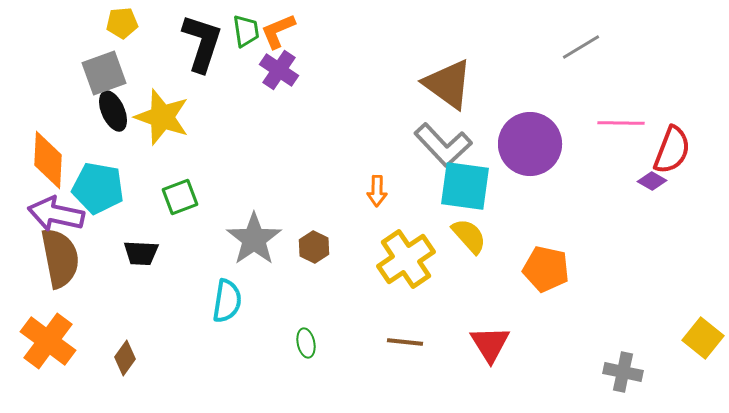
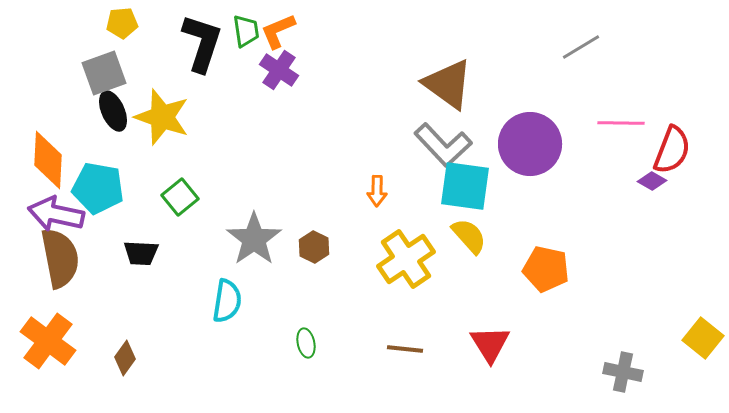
green square: rotated 18 degrees counterclockwise
brown line: moved 7 px down
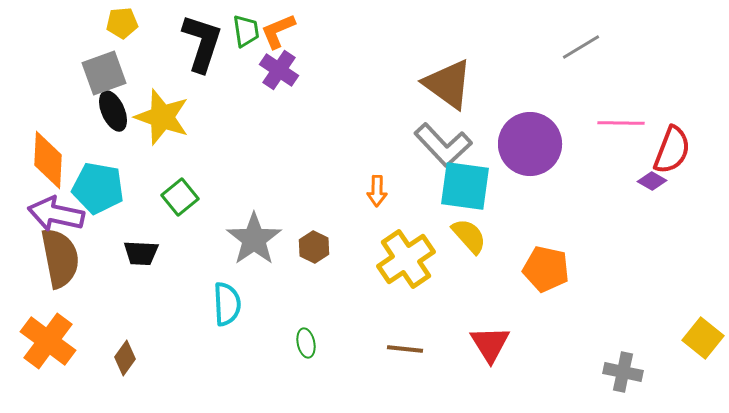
cyan semicircle: moved 3 px down; rotated 12 degrees counterclockwise
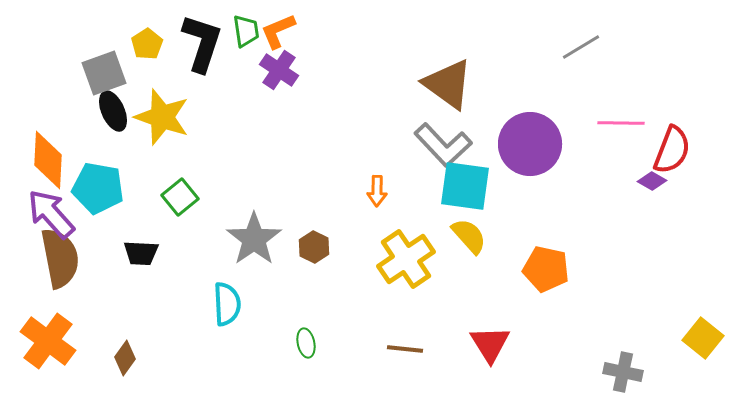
yellow pentagon: moved 25 px right, 21 px down; rotated 28 degrees counterclockwise
purple arrow: moved 5 px left; rotated 36 degrees clockwise
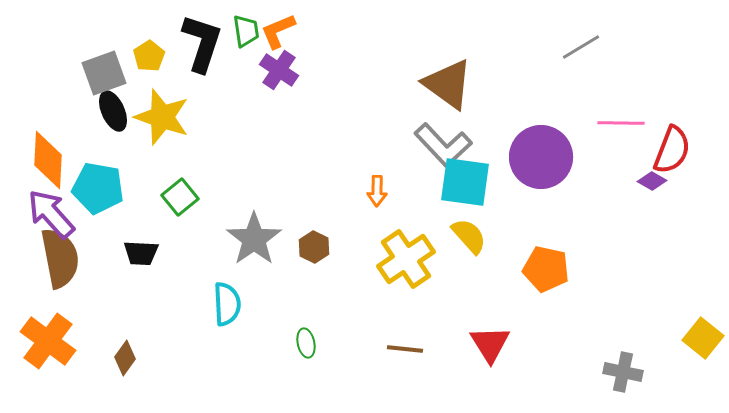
yellow pentagon: moved 2 px right, 12 px down
purple circle: moved 11 px right, 13 px down
cyan square: moved 4 px up
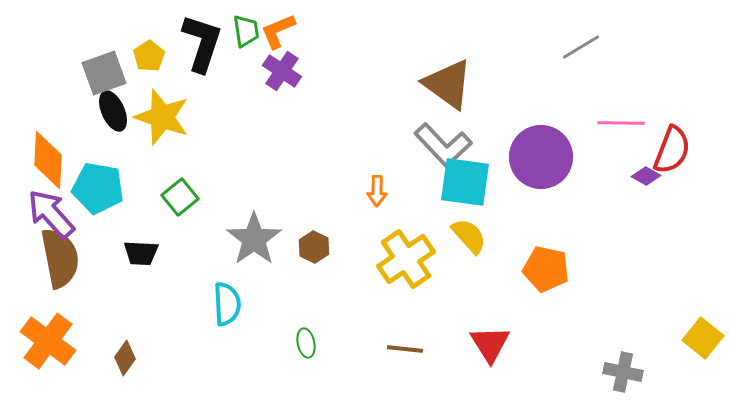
purple cross: moved 3 px right, 1 px down
purple diamond: moved 6 px left, 5 px up
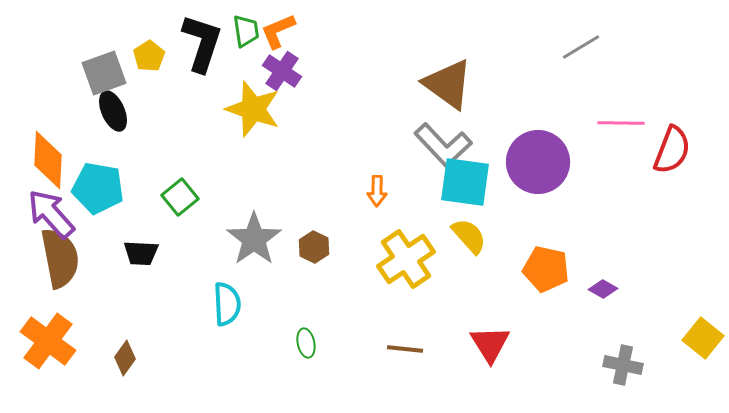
yellow star: moved 91 px right, 8 px up
purple circle: moved 3 px left, 5 px down
purple diamond: moved 43 px left, 113 px down
gray cross: moved 7 px up
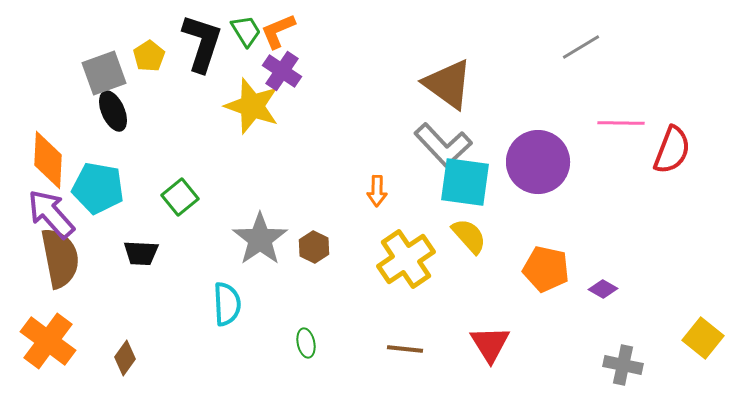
green trapezoid: rotated 24 degrees counterclockwise
yellow star: moved 1 px left, 3 px up
gray star: moved 6 px right
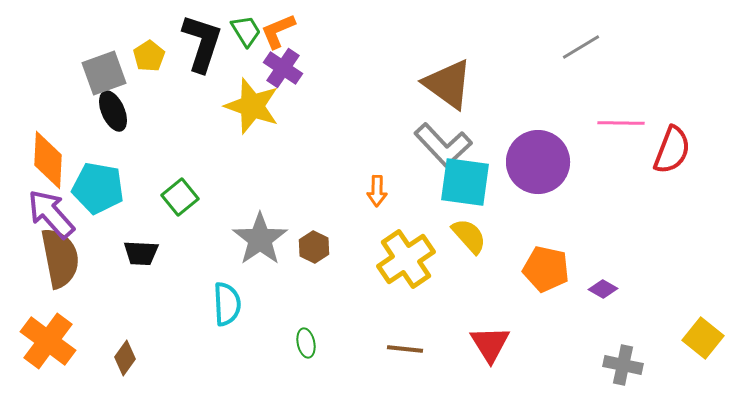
purple cross: moved 1 px right, 3 px up
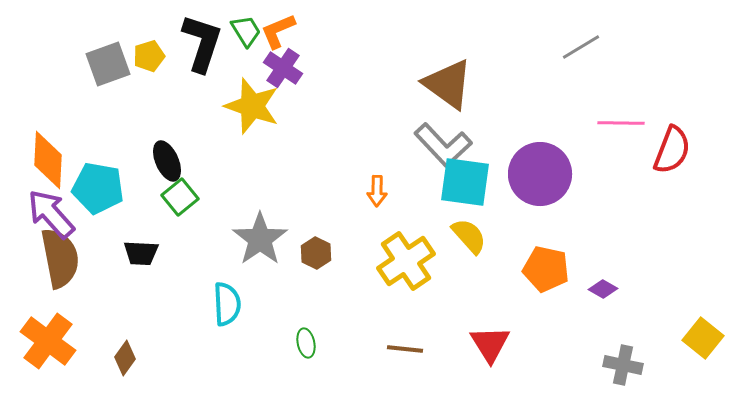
yellow pentagon: rotated 16 degrees clockwise
gray square: moved 4 px right, 9 px up
black ellipse: moved 54 px right, 50 px down
purple circle: moved 2 px right, 12 px down
brown hexagon: moved 2 px right, 6 px down
yellow cross: moved 2 px down
